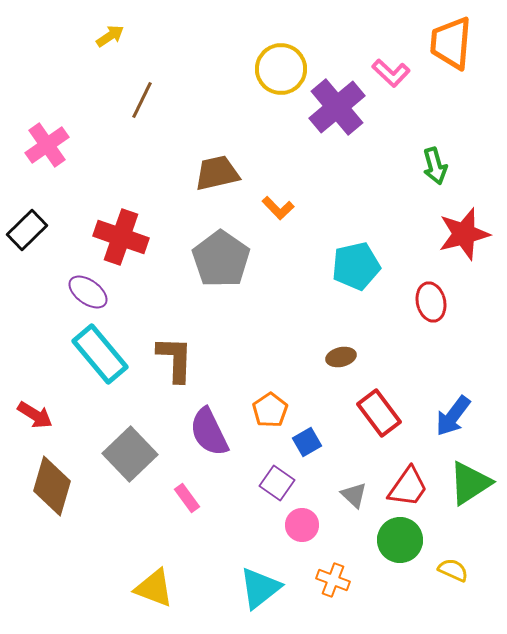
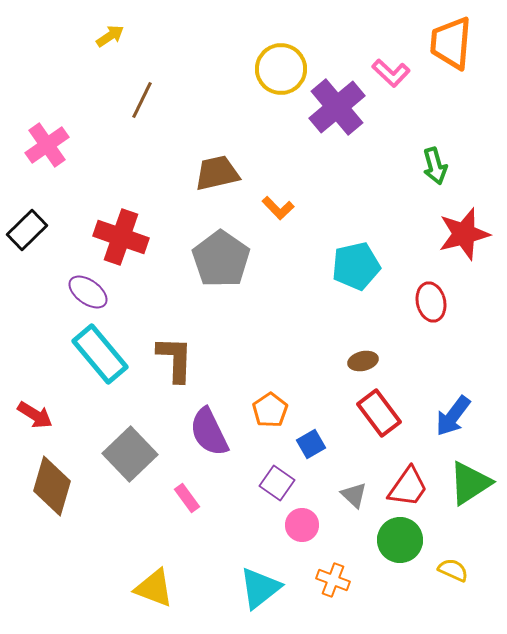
brown ellipse: moved 22 px right, 4 px down
blue square: moved 4 px right, 2 px down
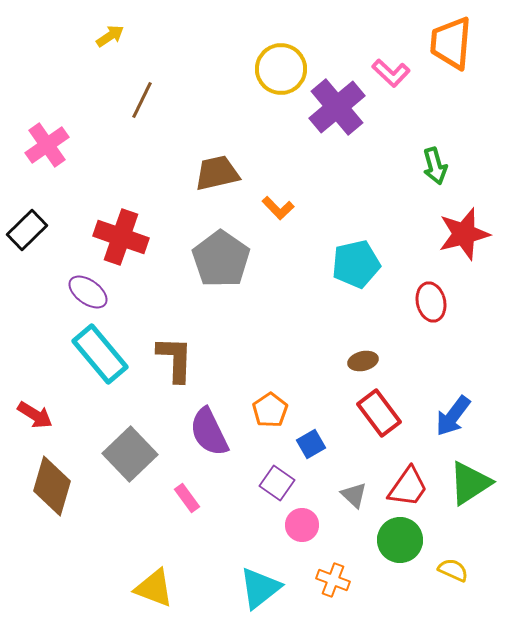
cyan pentagon: moved 2 px up
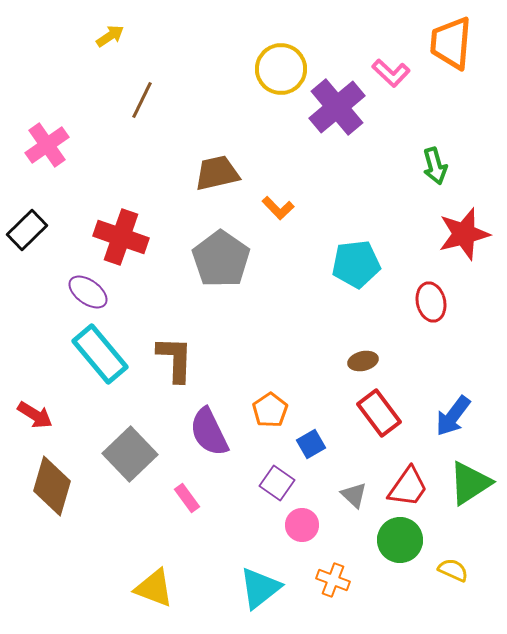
cyan pentagon: rotated 6 degrees clockwise
